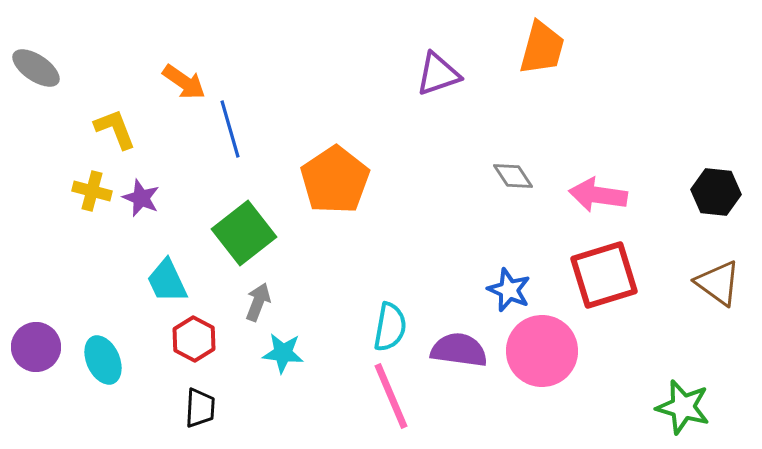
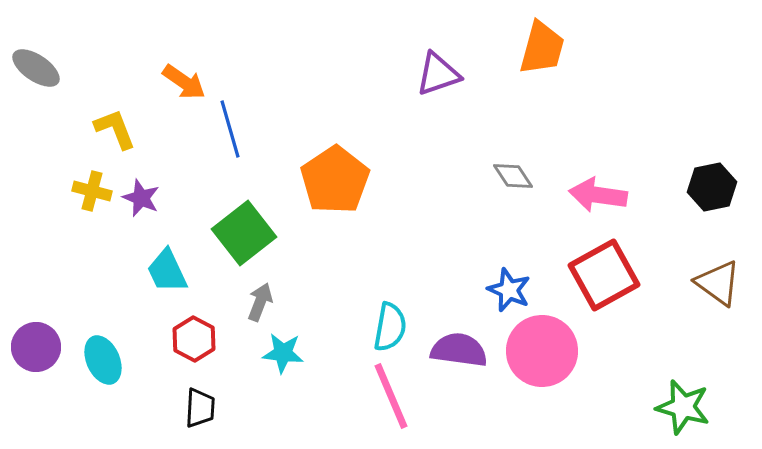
black hexagon: moved 4 px left, 5 px up; rotated 18 degrees counterclockwise
red square: rotated 12 degrees counterclockwise
cyan trapezoid: moved 10 px up
gray arrow: moved 2 px right
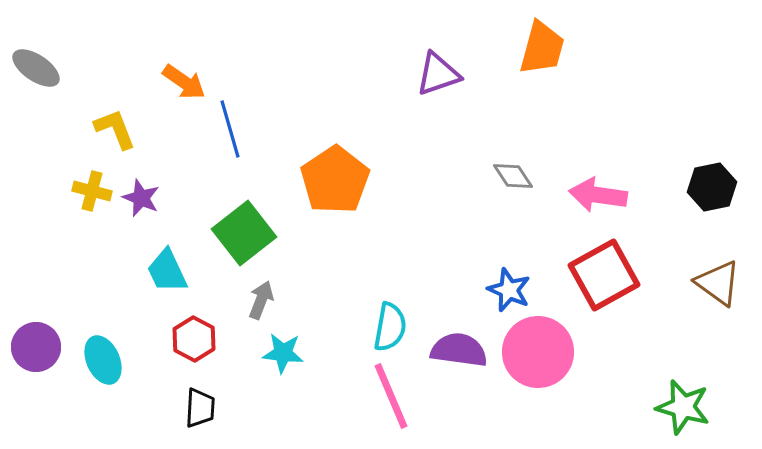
gray arrow: moved 1 px right, 2 px up
pink circle: moved 4 px left, 1 px down
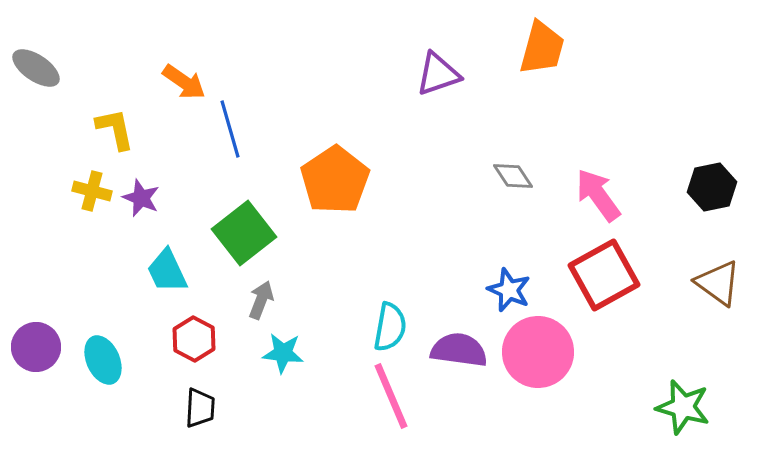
yellow L-shape: rotated 9 degrees clockwise
pink arrow: rotated 46 degrees clockwise
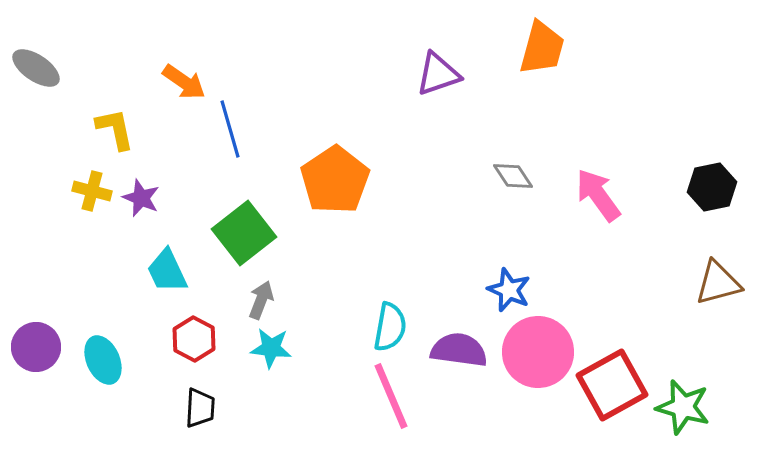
red square: moved 8 px right, 110 px down
brown triangle: rotated 51 degrees counterclockwise
cyan star: moved 12 px left, 5 px up
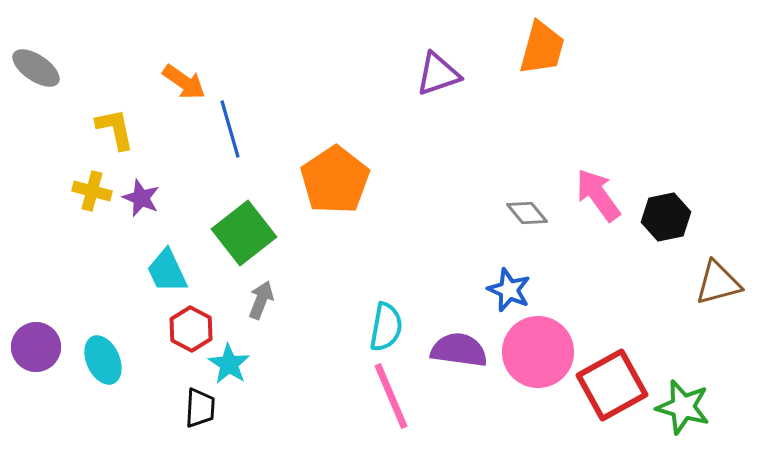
gray diamond: moved 14 px right, 37 px down; rotated 6 degrees counterclockwise
black hexagon: moved 46 px left, 30 px down
cyan semicircle: moved 4 px left
red hexagon: moved 3 px left, 10 px up
cyan star: moved 42 px left, 16 px down; rotated 27 degrees clockwise
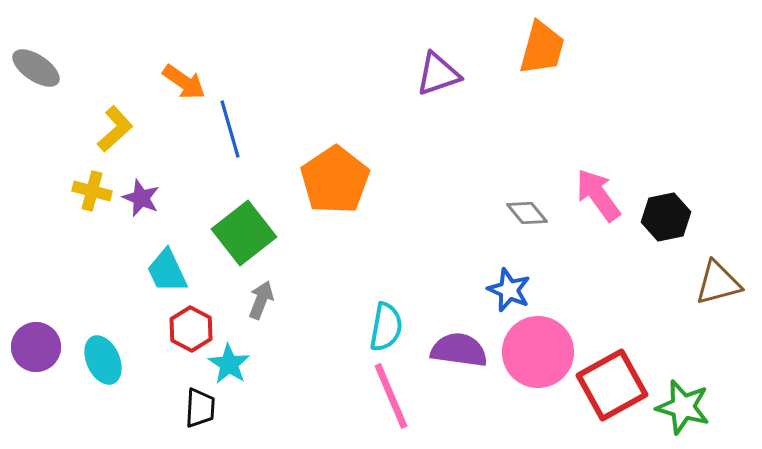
yellow L-shape: rotated 60 degrees clockwise
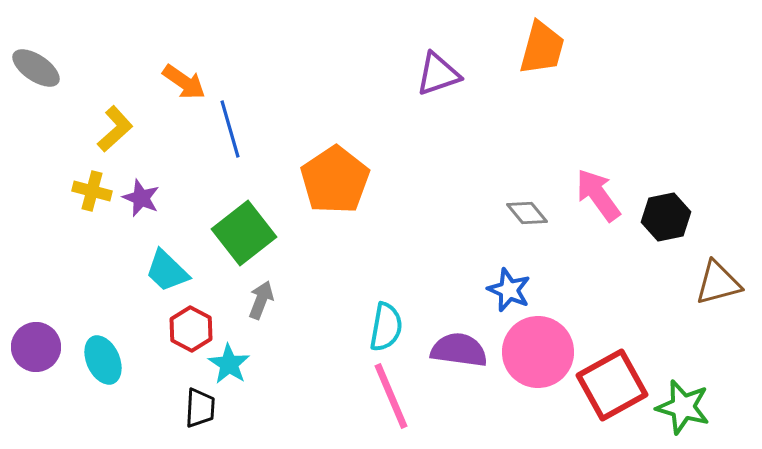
cyan trapezoid: rotated 21 degrees counterclockwise
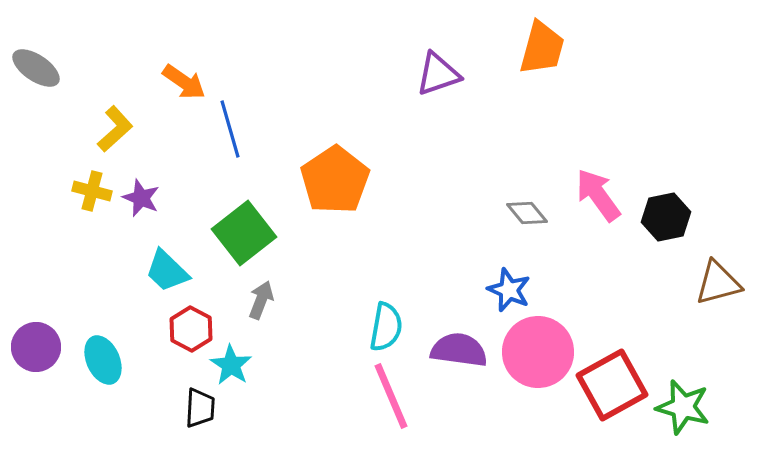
cyan star: moved 2 px right, 1 px down
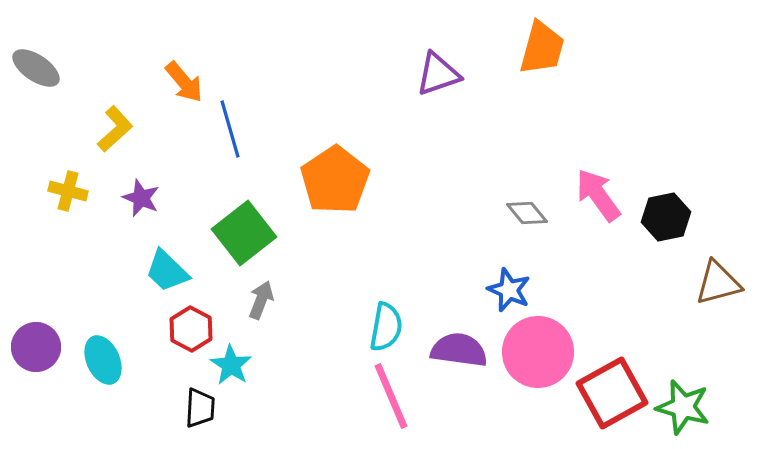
orange arrow: rotated 15 degrees clockwise
yellow cross: moved 24 px left
red square: moved 8 px down
